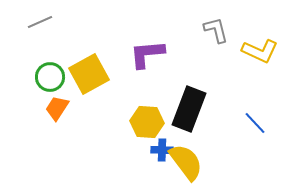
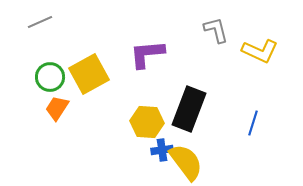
blue line: moved 2 px left; rotated 60 degrees clockwise
blue cross: rotated 10 degrees counterclockwise
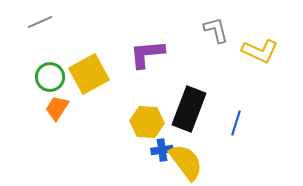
blue line: moved 17 px left
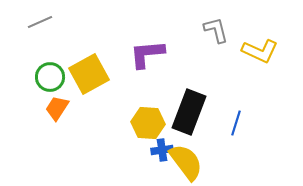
black rectangle: moved 3 px down
yellow hexagon: moved 1 px right, 1 px down
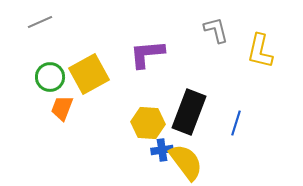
yellow L-shape: rotated 78 degrees clockwise
orange trapezoid: moved 5 px right; rotated 12 degrees counterclockwise
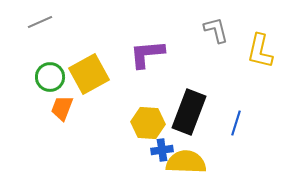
yellow semicircle: rotated 51 degrees counterclockwise
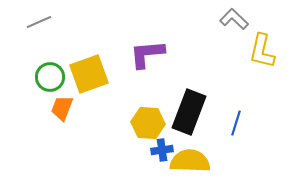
gray line: moved 1 px left
gray L-shape: moved 18 px right, 11 px up; rotated 32 degrees counterclockwise
yellow L-shape: moved 2 px right
yellow square: rotated 9 degrees clockwise
yellow semicircle: moved 4 px right, 1 px up
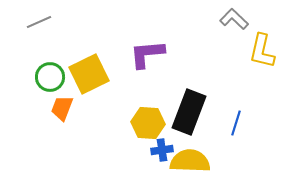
yellow square: rotated 6 degrees counterclockwise
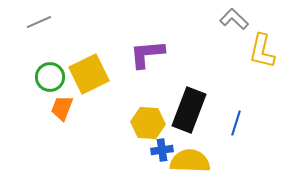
black rectangle: moved 2 px up
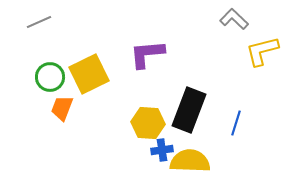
yellow L-shape: rotated 63 degrees clockwise
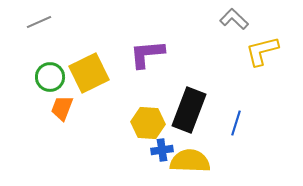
yellow square: moved 1 px up
